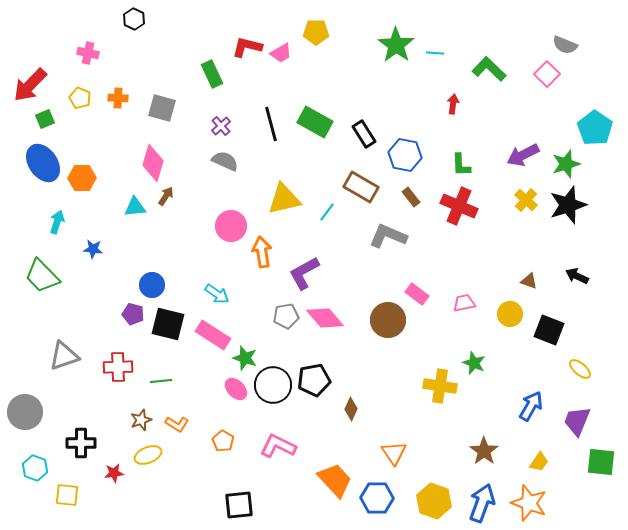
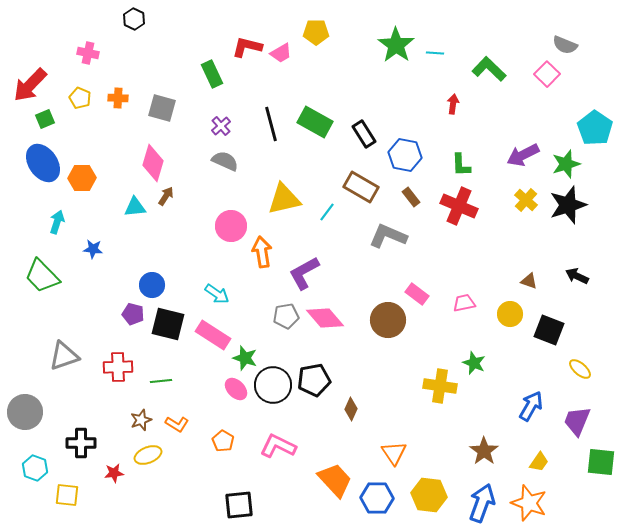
yellow hexagon at (434, 501): moved 5 px left, 6 px up; rotated 12 degrees counterclockwise
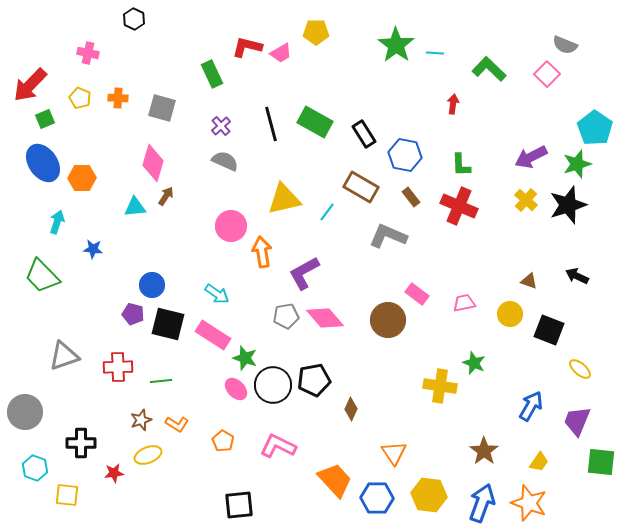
purple arrow at (523, 155): moved 8 px right, 2 px down
green star at (566, 164): moved 11 px right
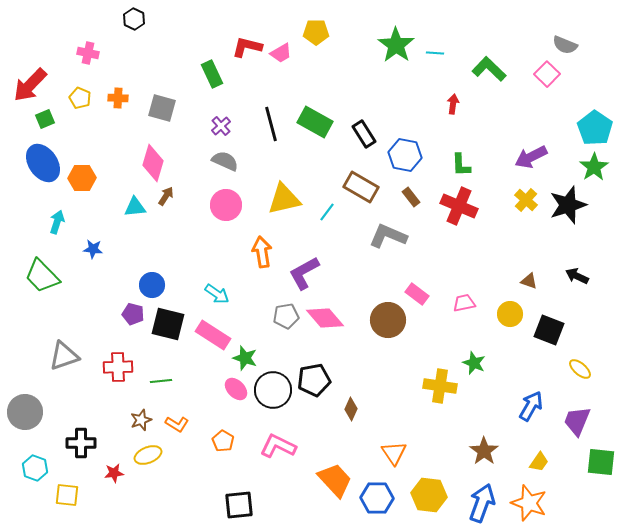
green star at (577, 164): moved 17 px right, 3 px down; rotated 16 degrees counterclockwise
pink circle at (231, 226): moved 5 px left, 21 px up
black circle at (273, 385): moved 5 px down
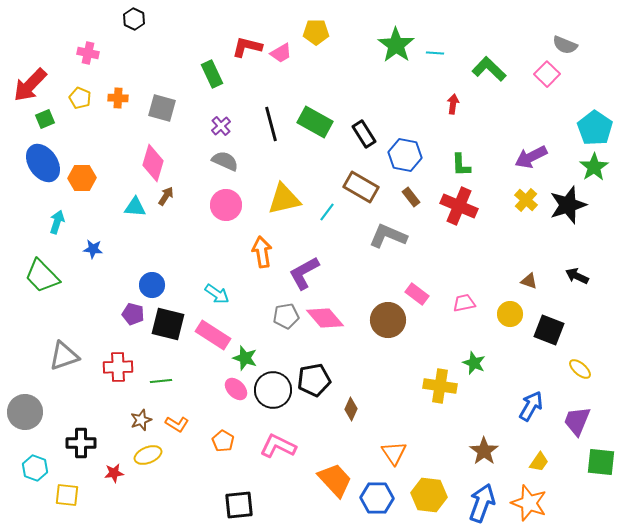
cyan triangle at (135, 207): rotated 10 degrees clockwise
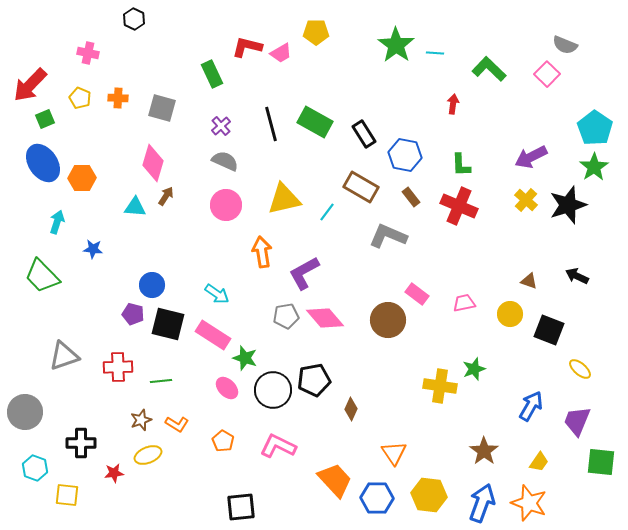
green star at (474, 363): moved 6 px down; rotated 30 degrees clockwise
pink ellipse at (236, 389): moved 9 px left, 1 px up
black square at (239, 505): moved 2 px right, 2 px down
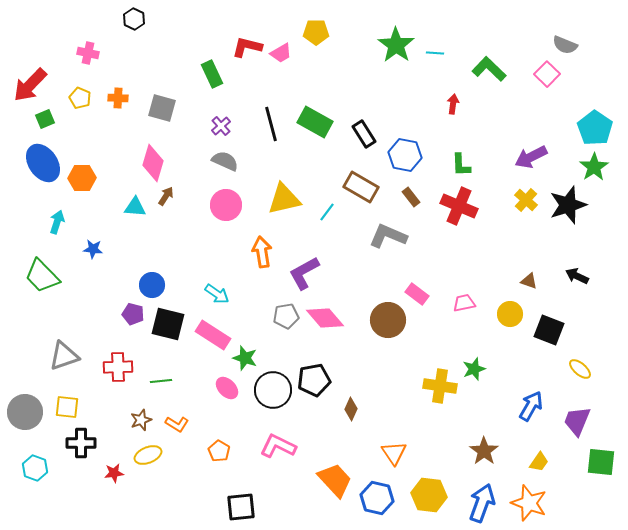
orange pentagon at (223, 441): moved 4 px left, 10 px down
yellow square at (67, 495): moved 88 px up
blue hexagon at (377, 498): rotated 12 degrees clockwise
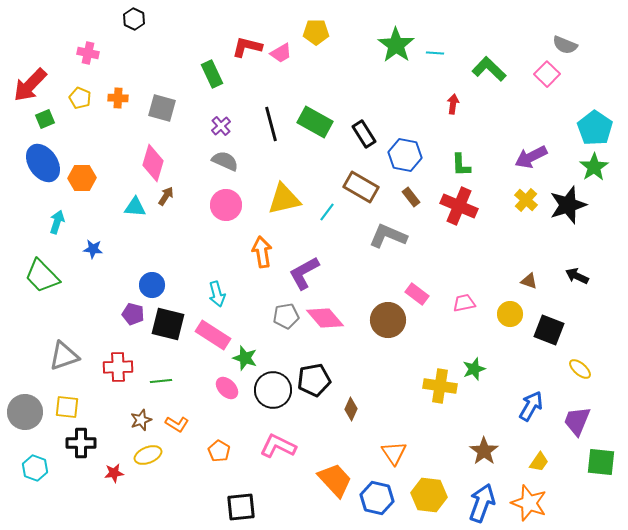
cyan arrow at (217, 294): rotated 40 degrees clockwise
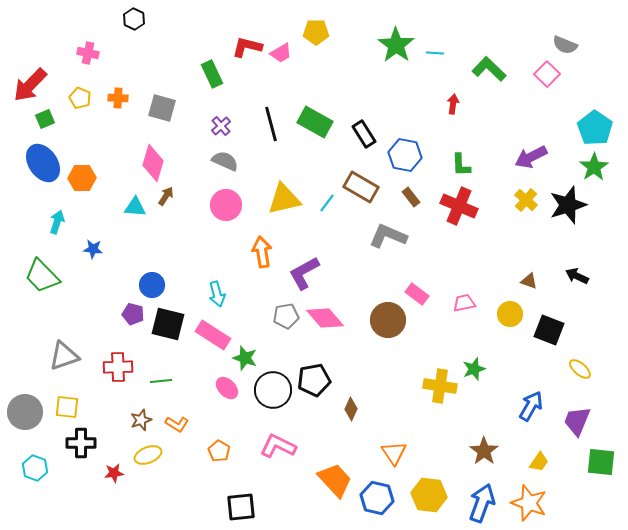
cyan line at (327, 212): moved 9 px up
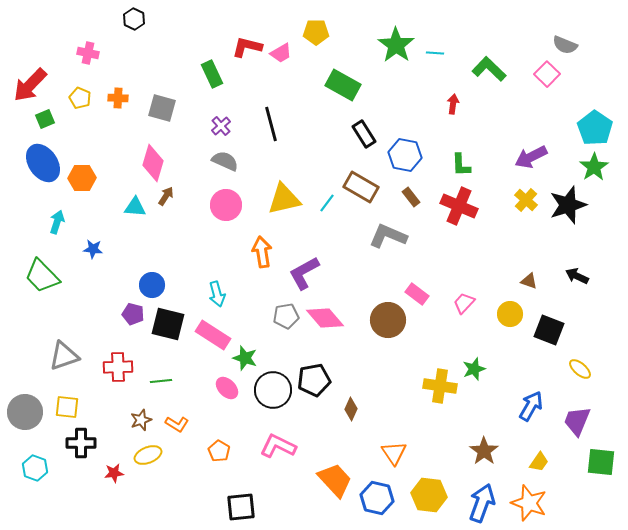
green rectangle at (315, 122): moved 28 px right, 37 px up
pink trapezoid at (464, 303): rotated 35 degrees counterclockwise
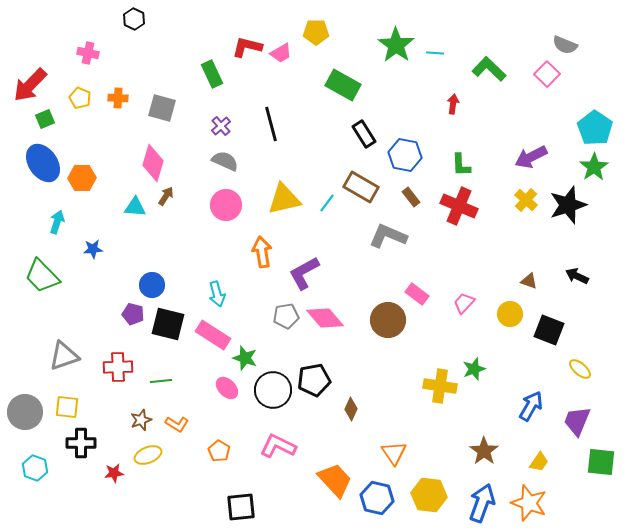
blue star at (93, 249): rotated 12 degrees counterclockwise
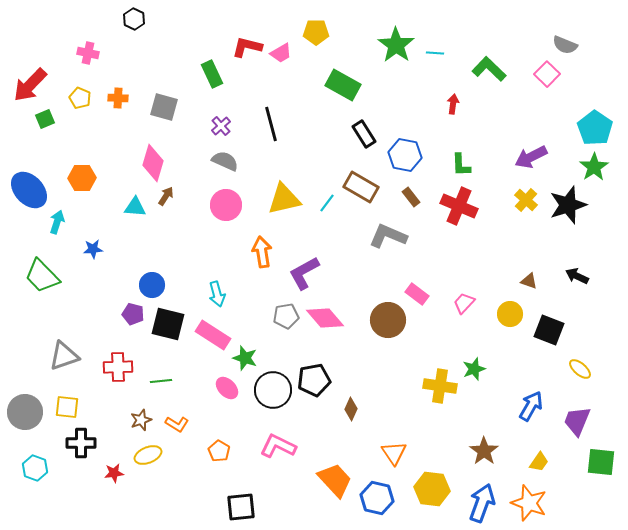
gray square at (162, 108): moved 2 px right, 1 px up
blue ellipse at (43, 163): moved 14 px left, 27 px down; rotated 9 degrees counterclockwise
yellow hexagon at (429, 495): moved 3 px right, 6 px up
